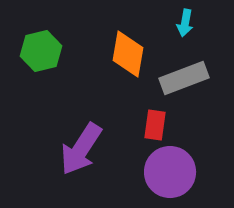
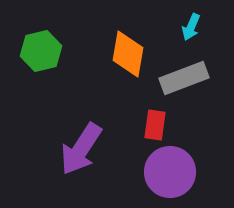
cyan arrow: moved 6 px right, 4 px down; rotated 12 degrees clockwise
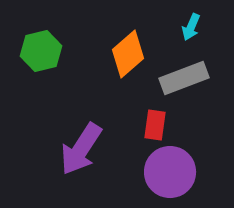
orange diamond: rotated 39 degrees clockwise
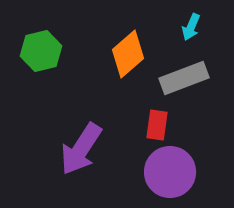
red rectangle: moved 2 px right
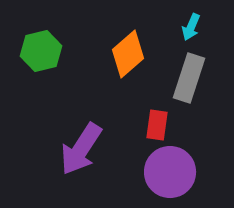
gray rectangle: moved 5 px right; rotated 51 degrees counterclockwise
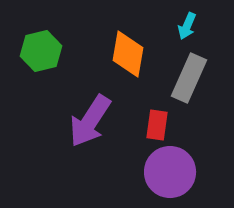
cyan arrow: moved 4 px left, 1 px up
orange diamond: rotated 39 degrees counterclockwise
gray rectangle: rotated 6 degrees clockwise
purple arrow: moved 9 px right, 28 px up
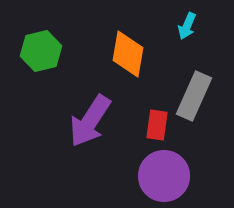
gray rectangle: moved 5 px right, 18 px down
purple circle: moved 6 px left, 4 px down
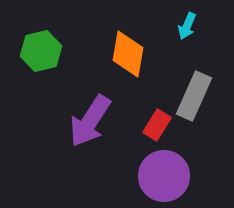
red rectangle: rotated 24 degrees clockwise
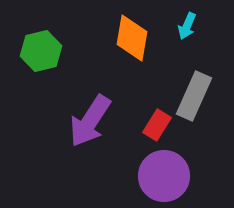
orange diamond: moved 4 px right, 16 px up
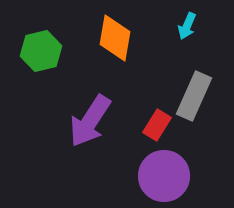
orange diamond: moved 17 px left
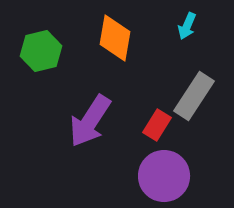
gray rectangle: rotated 9 degrees clockwise
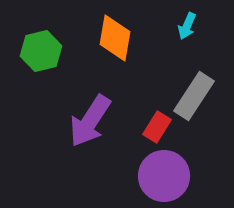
red rectangle: moved 2 px down
